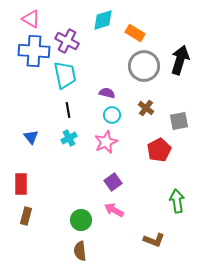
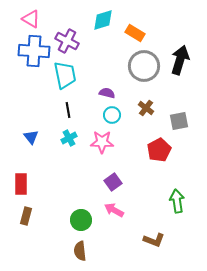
pink star: moved 4 px left; rotated 25 degrees clockwise
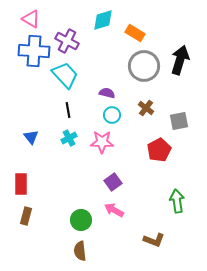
cyan trapezoid: rotated 32 degrees counterclockwise
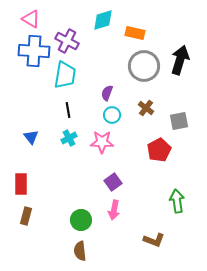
orange rectangle: rotated 18 degrees counterclockwise
cyan trapezoid: rotated 52 degrees clockwise
purple semicircle: rotated 84 degrees counterclockwise
pink arrow: rotated 108 degrees counterclockwise
